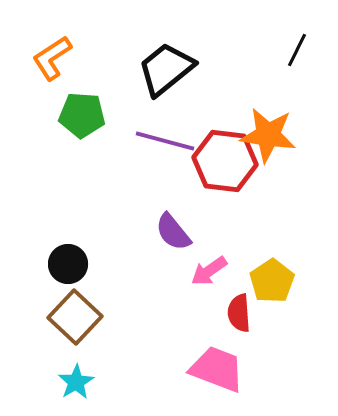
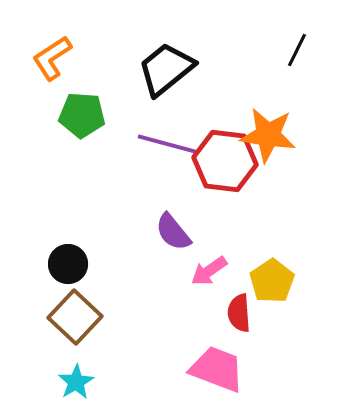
purple line: moved 2 px right, 3 px down
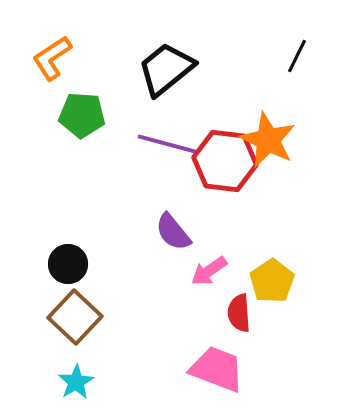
black line: moved 6 px down
orange star: moved 5 px down; rotated 18 degrees clockwise
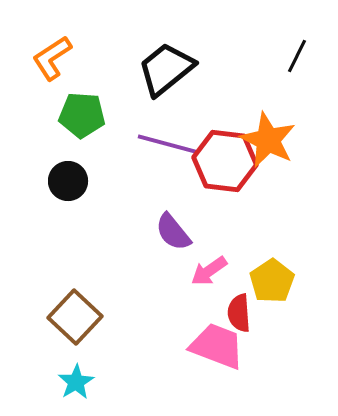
black circle: moved 83 px up
pink trapezoid: moved 23 px up
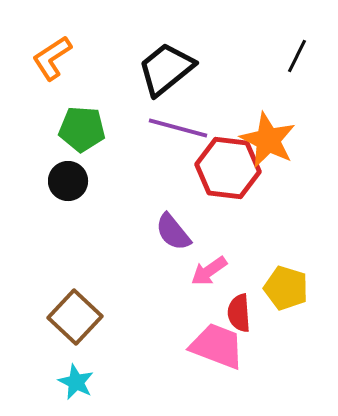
green pentagon: moved 14 px down
purple line: moved 11 px right, 16 px up
red hexagon: moved 3 px right, 7 px down
yellow pentagon: moved 14 px right, 7 px down; rotated 21 degrees counterclockwise
cyan star: rotated 15 degrees counterclockwise
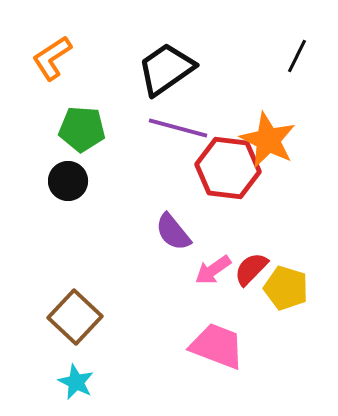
black trapezoid: rotated 4 degrees clockwise
pink arrow: moved 4 px right, 1 px up
red semicircle: moved 12 px right, 44 px up; rotated 48 degrees clockwise
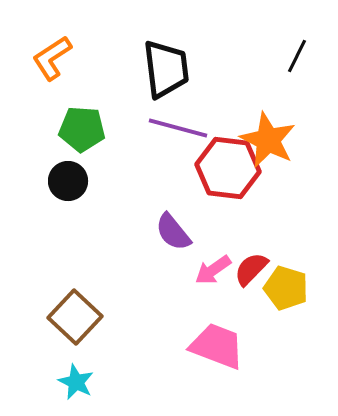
black trapezoid: rotated 118 degrees clockwise
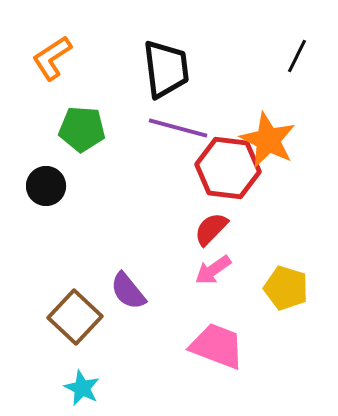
black circle: moved 22 px left, 5 px down
purple semicircle: moved 45 px left, 59 px down
red semicircle: moved 40 px left, 40 px up
cyan star: moved 6 px right, 6 px down
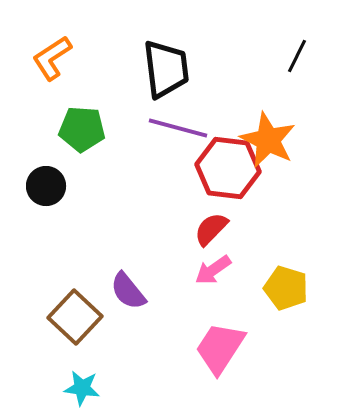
pink trapezoid: moved 3 px right, 2 px down; rotated 78 degrees counterclockwise
cyan star: rotated 18 degrees counterclockwise
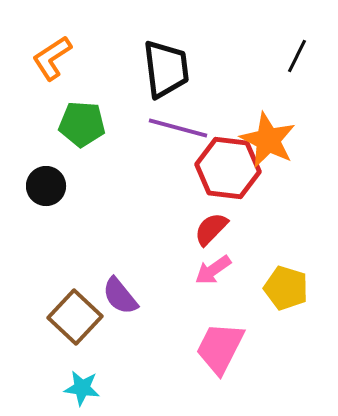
green pentagon: moved 5 px up
purple semicircle: moved 8 px left, 5 px down
pink trapezoid: rotated 6 degrees counterclockwise
